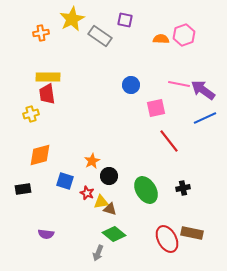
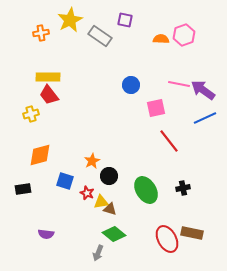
yellow star: moved 2 px left, 1 px down
red trapezoid: moved 2 px right, 1 px down; rotated 30 degrees counterclockwise
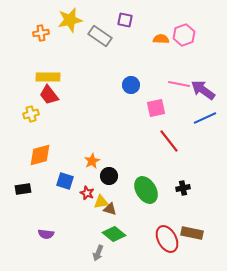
yellow star: rotated 15 degrees clockwise
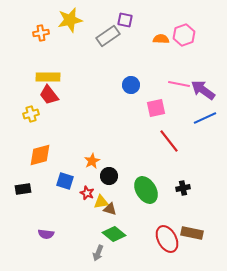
gray rectangle: moved 8 px right; rotated 70 degrees counterclockwise
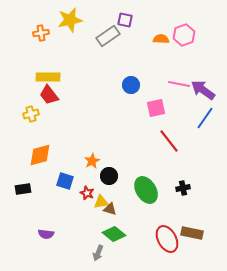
blue line: rotated 30 degrees counterclockwise
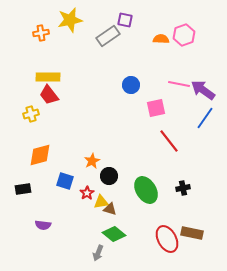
red star: rotated 16 degrees clockwise
purple semicircle: moved 3 px left, 9 px up
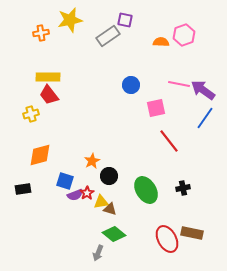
orange semicircle: moved 3 px down
purple semicircle: moved 32 px right, 30 px up; rotated 28 degrees counterclockwise
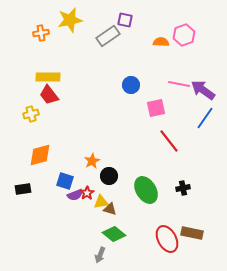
gray arrow: moved 2 px right, 2 px down
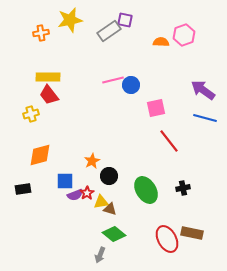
gray rectangle: moved 1 px right, 5 px up
pink line: moved 66 px left, 4 px up; rotated 25 degrees counterclockwise
blue line: rotated 70 degrees clockwise
blue square: rotated 18 degrees counterclockwise
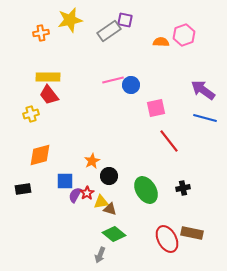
purple semicircle: rotated 140 degrees clockwise
